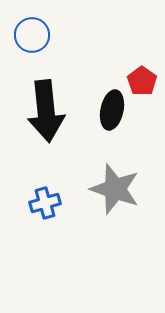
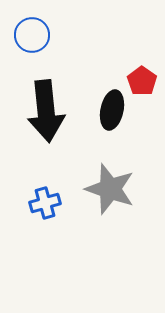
gray star: moved 5 px left
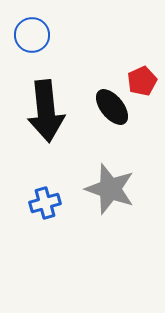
red pentagon: rotated 12 degrees clockwise
black ellipse: moved 3 px up; rotated 51 degrees counterclockwise
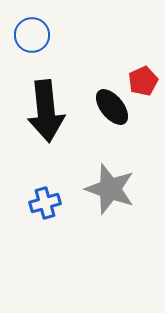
red pentagon: moved 1 px right
